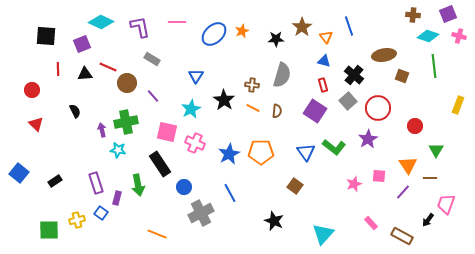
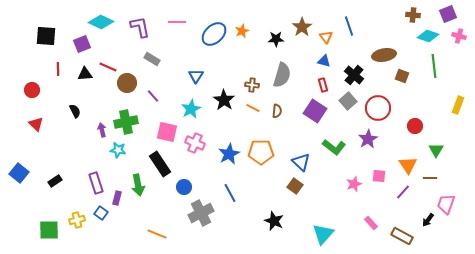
blue triangle at (306, 152): moved 5 px left, 10 px down; rotated 12 degrees counterclockwise
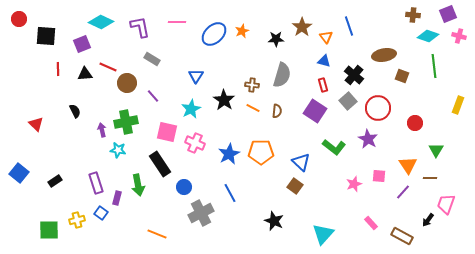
red circle at (32, 90): moved 13 px left, 71 px up
red circle at (415, 126): moved 3 px up
purple star at (368, 139): rotated 12 degrees counterclockwise
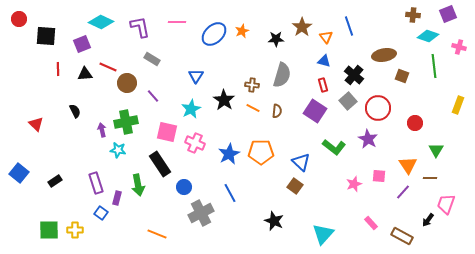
pink cross at (459, 36): moved 11 px down
yellow cross at (77, 220): moved 2 px left, 10 px down; rotated 14 degrees clockwise
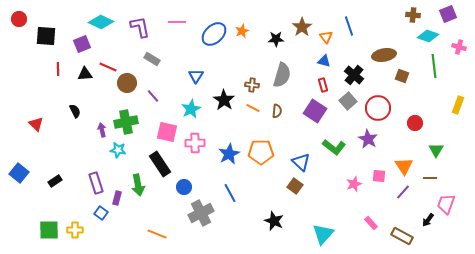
pink cross at (195, 143): rotated 24 degrees counterclockwise
orange triangle at (408, 165): moved 4 px left, 1 px down
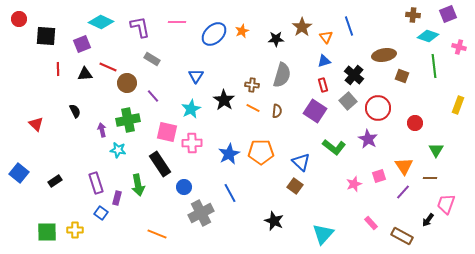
blue triangle at (324, 61): rotated 32 degrees counterclockwise
green cross at (126, 122): moved 2 px right, 2 px up
pink cross at (195, 143): moved 3 px left
pink square at (379, 176): rotated 24 degrees counterclockwise
green square at (49, 230): moved 2 px left, 2 px down
